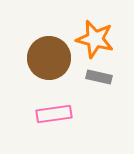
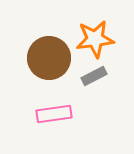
orange star: rotated 21 degrees counterclockwise
gray rectangle: moved 5 px left, 1 px up; rotated 40 degrees counterclockwise
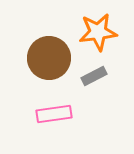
orange star: moved 3 px right, 7 px up
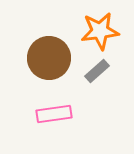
orange star: moved 2 px right, 1 px up
gray rectangle: moved 3 px right, 5 px up; rotated 15 degrees counterclockwise
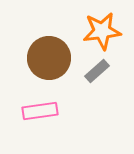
orange star: moved 2 px right
pink rectangle: moved 14 px left, 3 px up
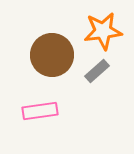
orange star: moved 1 px right
brown circle: moved 3 px right, 3 px up
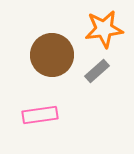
orange star: moved 1 px right, 2 px up
pink rectangle: moved 4 px down
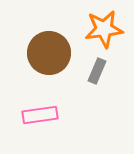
brown circle: moved 3 px left, 2 px up
gray rectangle: rotated 25 degrees counterclockwise
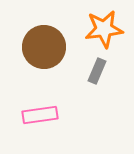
brown circle: moved 5 px left, 6 px up
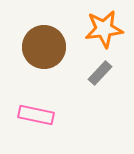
gray rectangle: moved 3 px right, 2 px down; rotated 20 degrees clockwise
pink rectangle: moved 4 px left; rotated 20 degrees clockwise
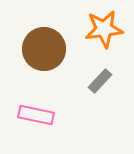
brown circle: moved 2 px down
gray rectangle: moved 8 px down
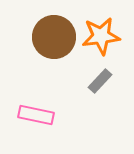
orange star: moved 3 px left, 7 px down
brown circle: moved 10 px right, 12 px up
